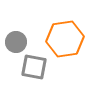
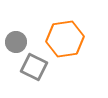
gray square: rotated 16 degrees clockwise
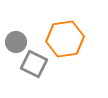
gray square: moved 3 px up
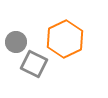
orange hexagon: rotated 18 degrees counterclockwise
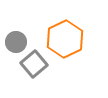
gray square: rotated 24 degrees clockwise
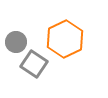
gray square: rotated 16 degrees counterclockwise
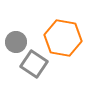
orange hexagon: moved 2 px left, 1 px up; rotated 24 degrees counterclockwise
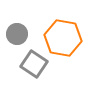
gray circle: moved 1 px right, 8 px up
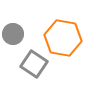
gray circle: moved 4 px left
